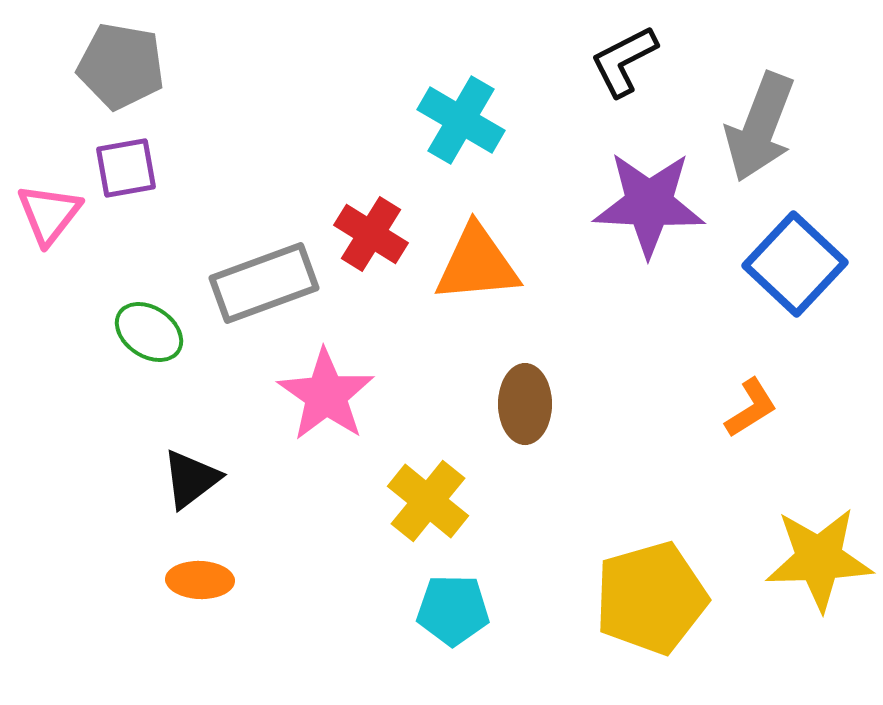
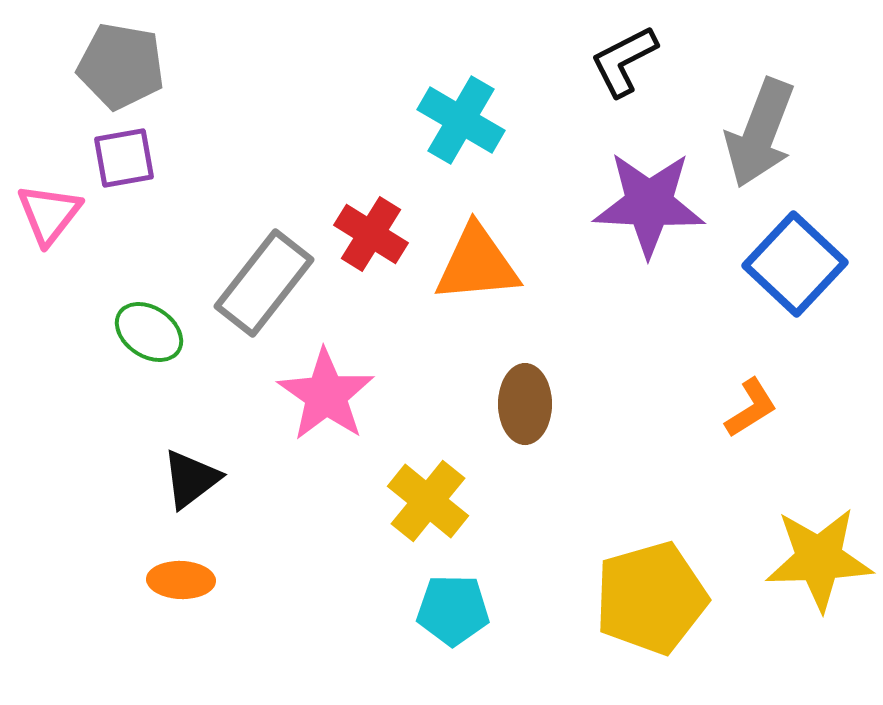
gray arrow: moved 6 px down
purple square: moved 2 px left, 10 px up
gray rectangle: rotated 32 degrees counterclockwise
orange ellipse: moved 19 px left
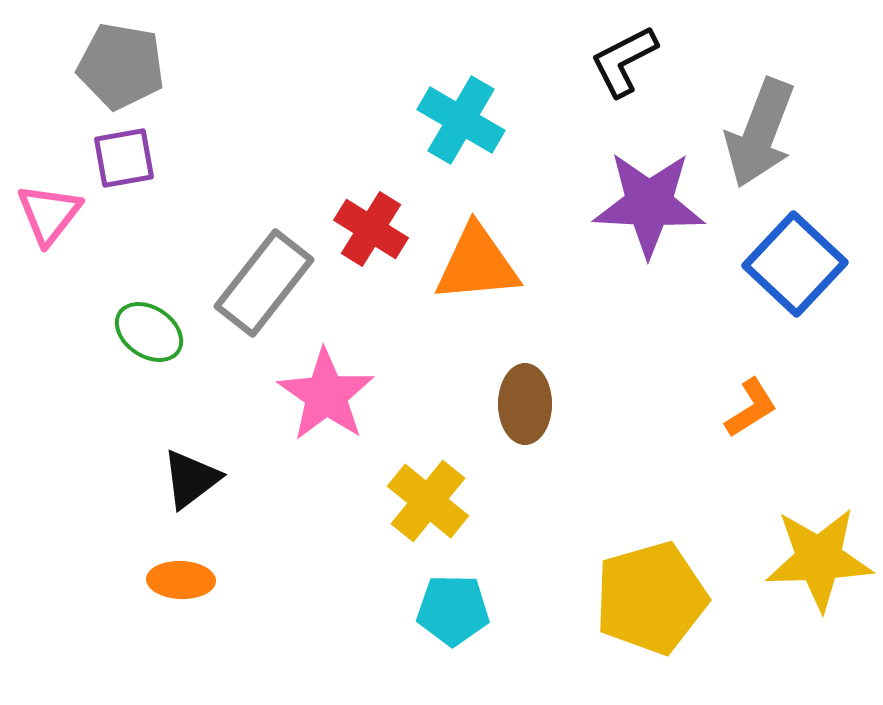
red cross: moved 5 px up
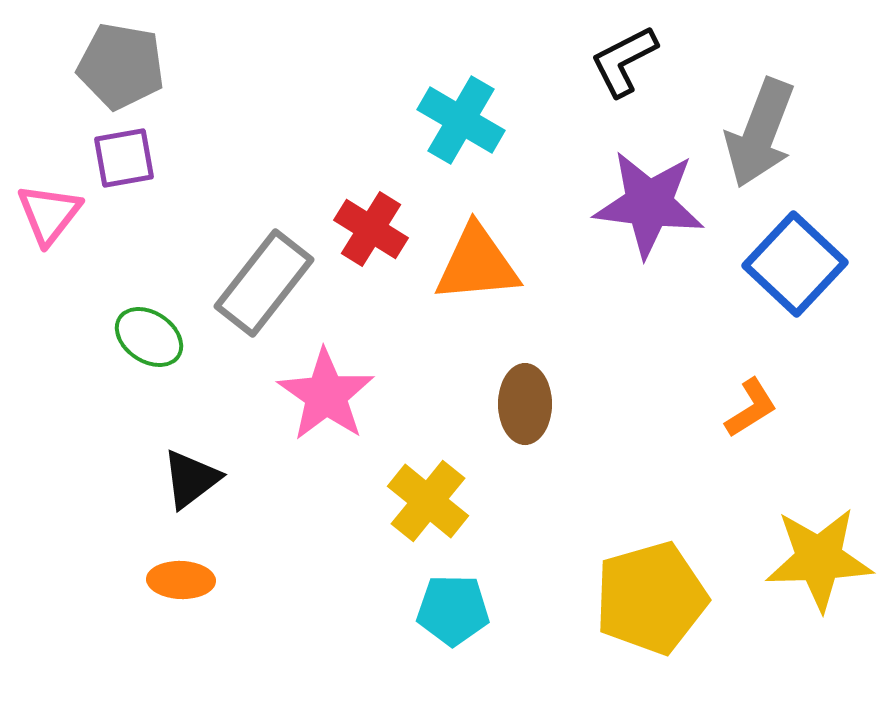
purple star: rotated 4 degrees clockwise
green ellipse: moved 5 px down
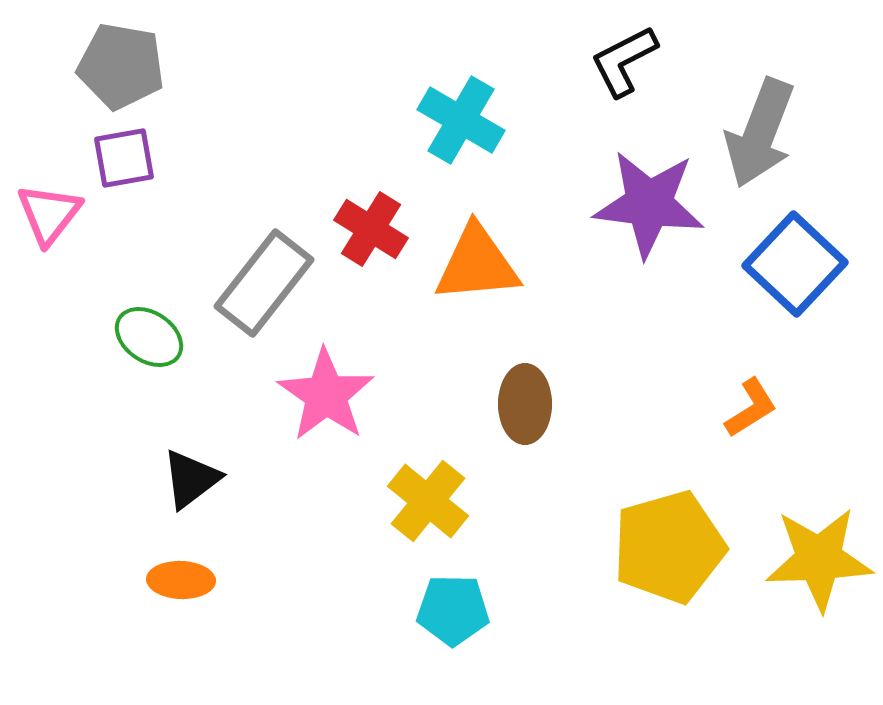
yellow pentagon: moved 18 px right, 51 px up
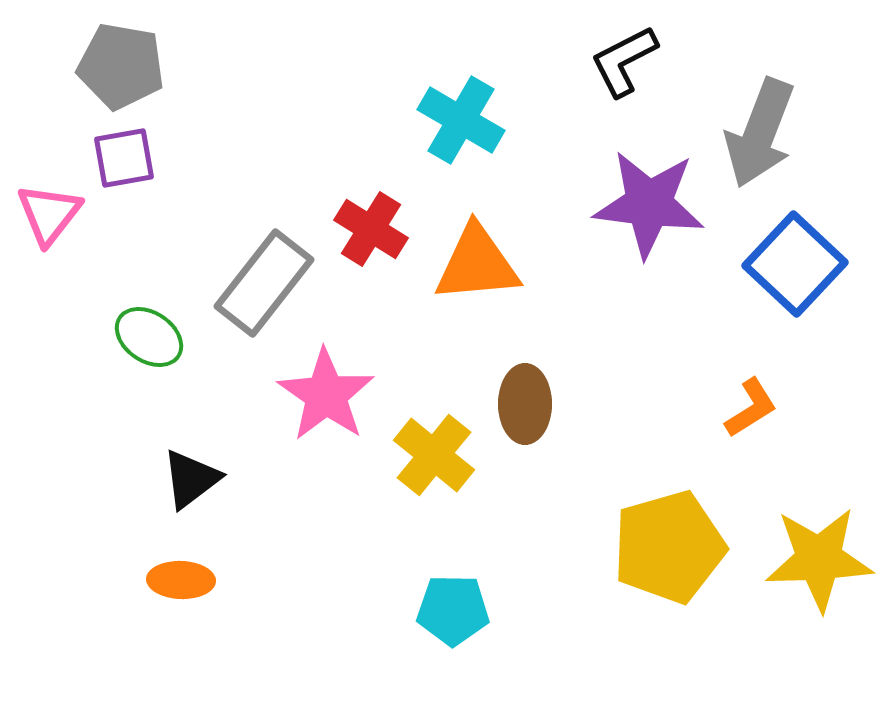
yellow cross: moved 6 px right, 46 px up
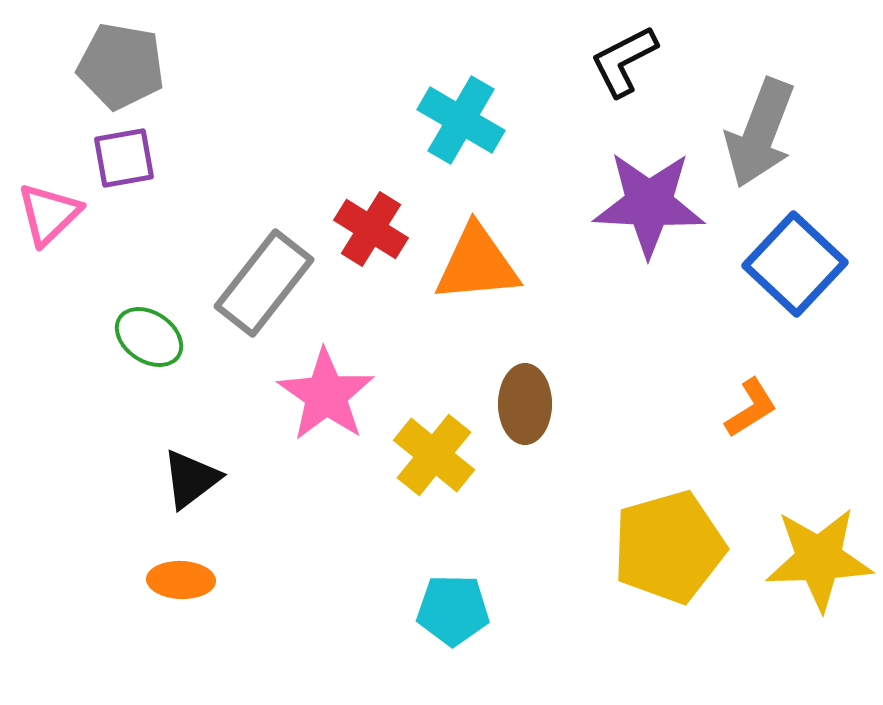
purple star: rotated 4 degrees counterclockwise
pink triangle: rotated 8 degrees clockwise
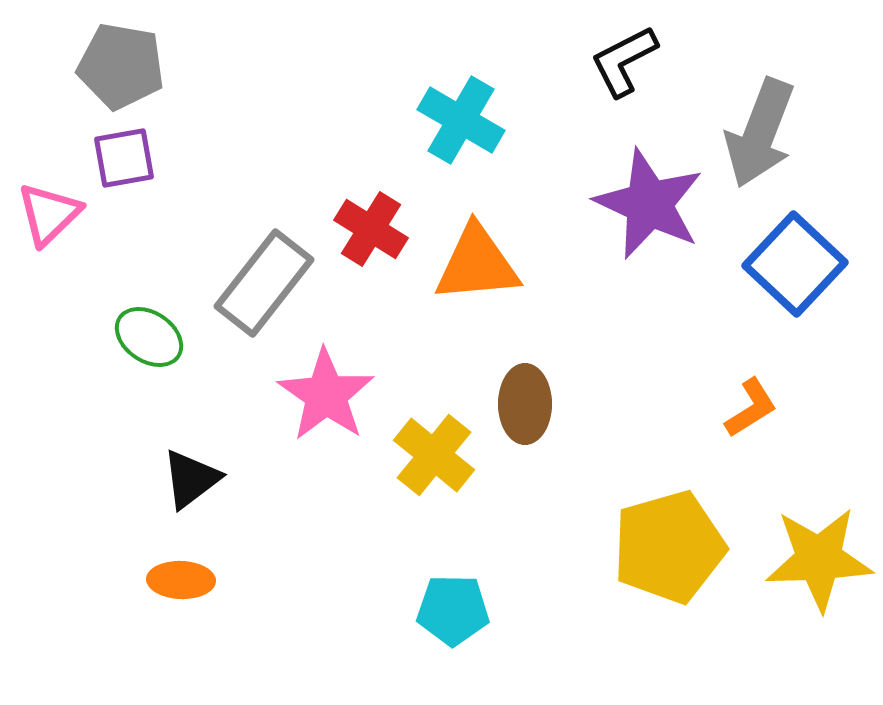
purple star: rotated 22 degrees clockwise
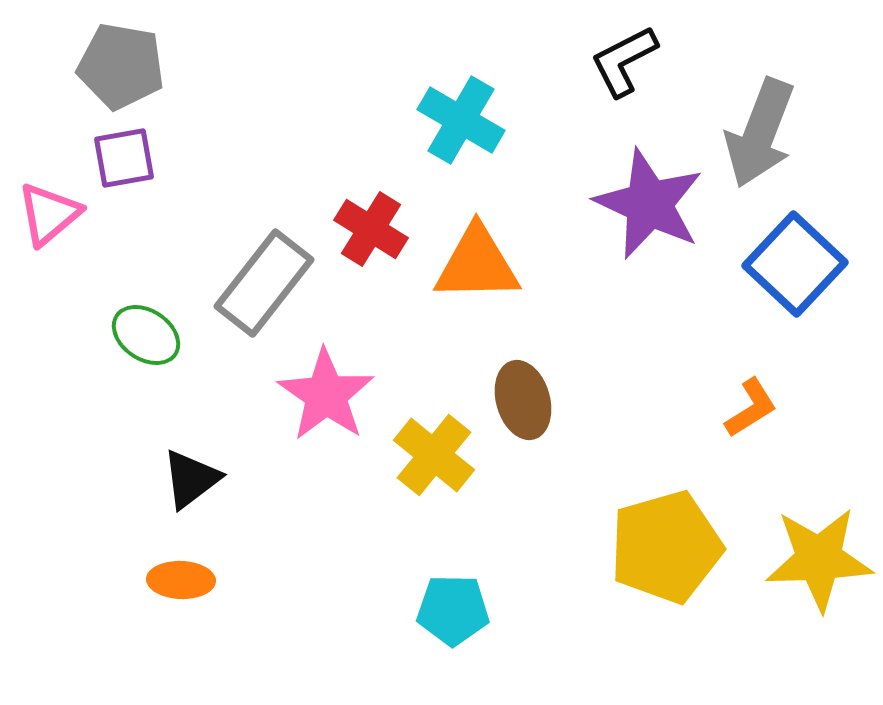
pink triangle: rotated 4 degrees clockwise
orange triangle: rotated 4 degrees clockwise
green ellipse: moved 3 px left, 2 px up
brown ellipse: moved 2 px left, 4 px up; rotated 16 degrees counterclockwise
yellow pentagon: moved 3 px left
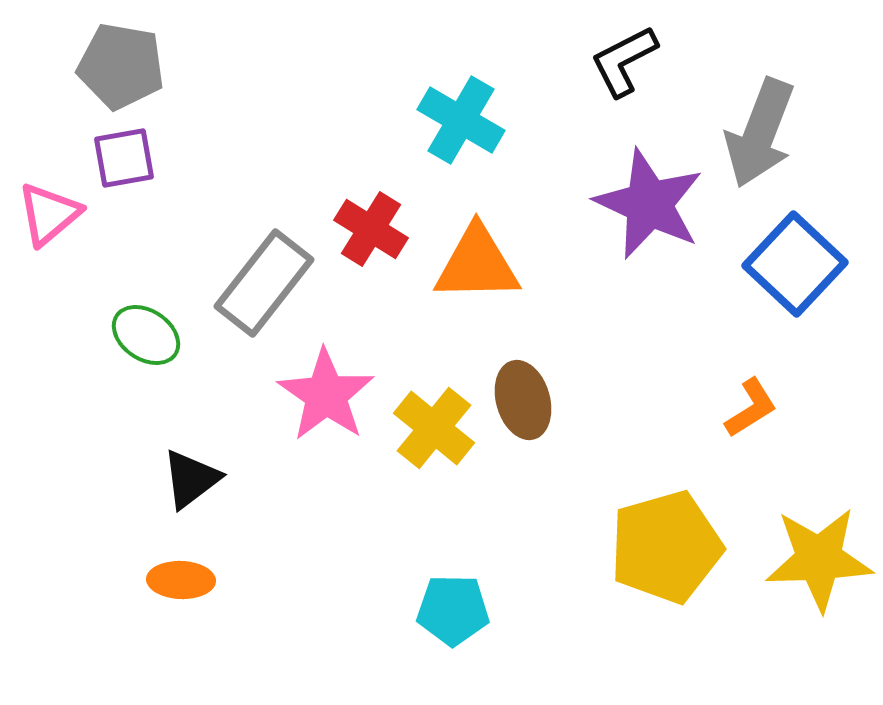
yellow cross: moved 27 px up
